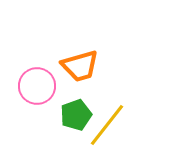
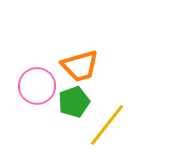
green pentagon: moved 2 px left, 13 px up
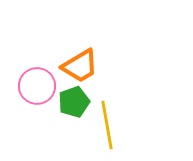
orange trapezoid: rotated 15 degrees counterclockwise
yellow line: rotated 48 degrees counterclockwise
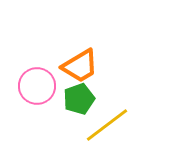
green pentagon: moved 5 px right, 3 px up
yellow line: rotated 63 degrees clockwise
